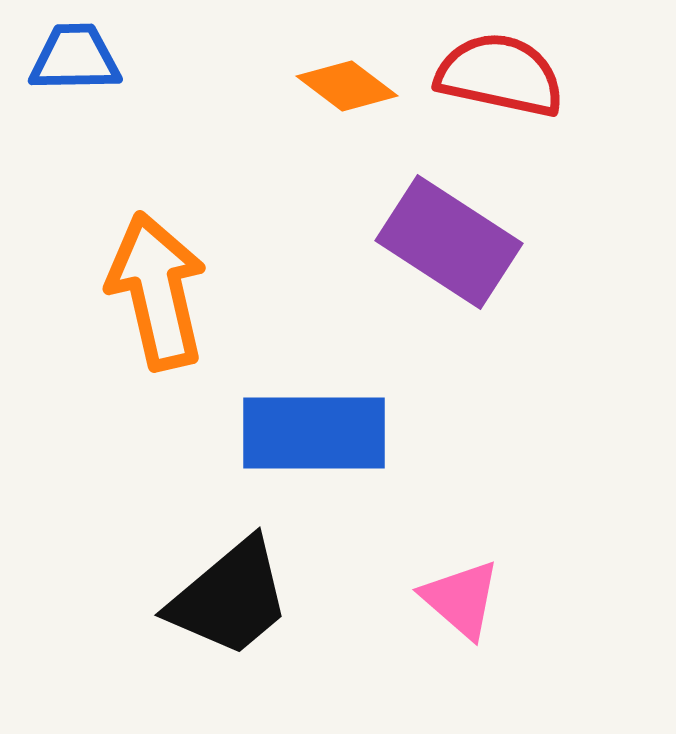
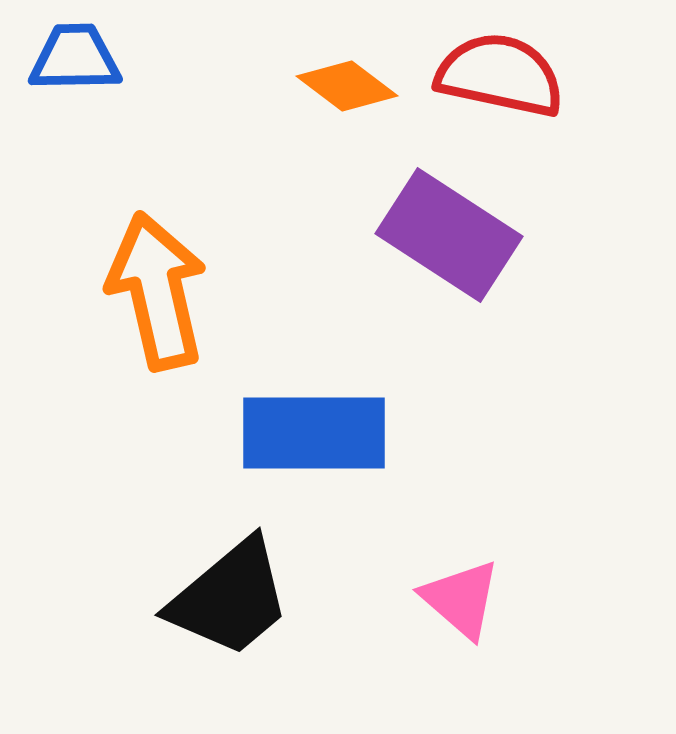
purple rectangle: moved 7 px up
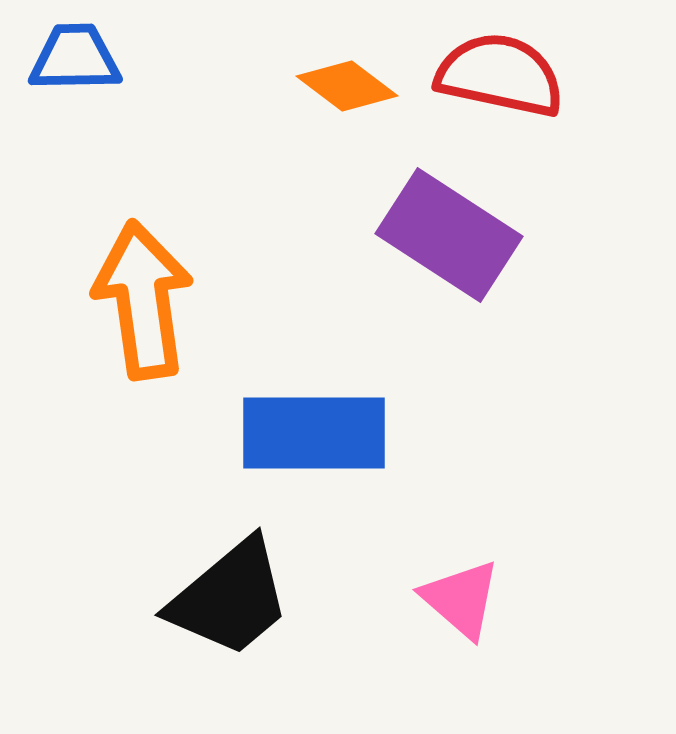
orange arrow: moved 14 px left, 9 px down; rotated 5 degrees clockwise
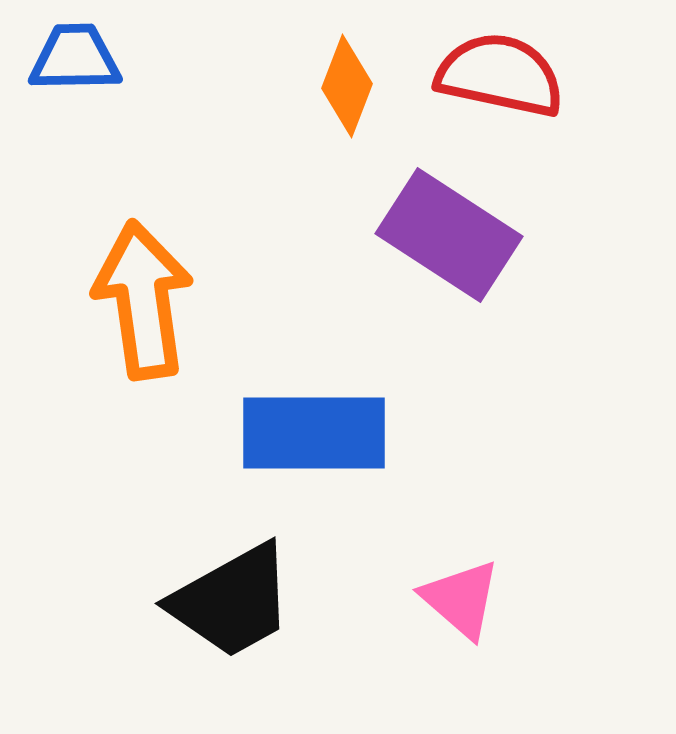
orange diamond: rotated 74 degrees clockwise
black trapezoid: moved 2 px right, 3 px down; rotated 11 degrees clockwise
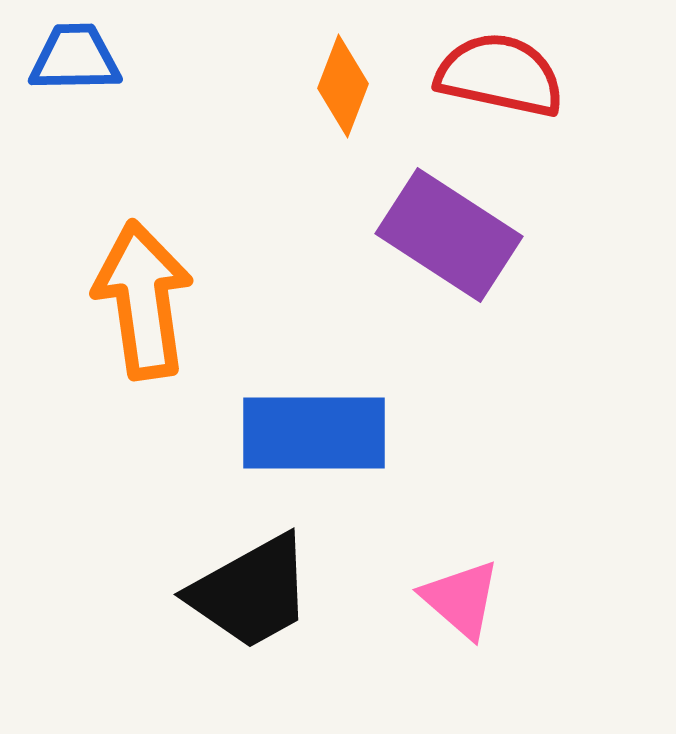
orange diamond: moved 4 px left
black trapezoid: moved 19 px right, 9 px up
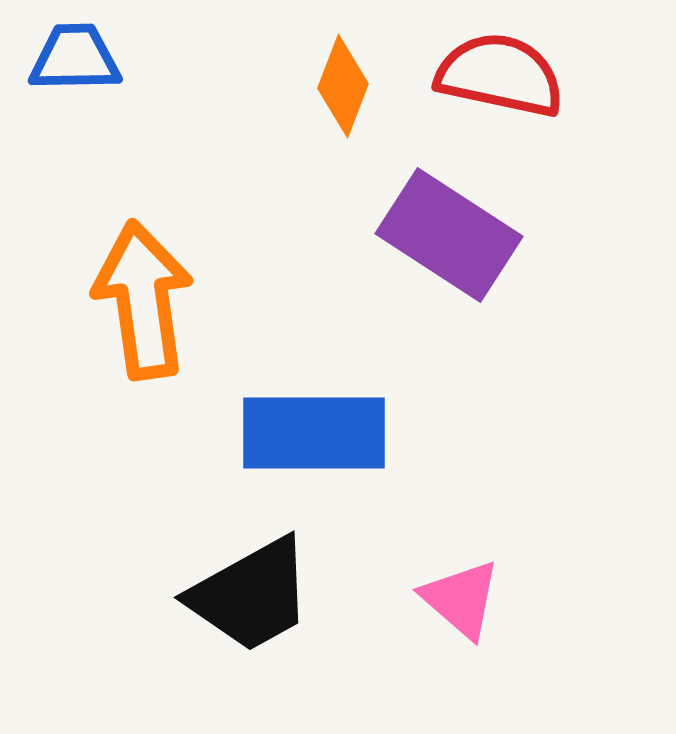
black trapezoid: moved 3 px down
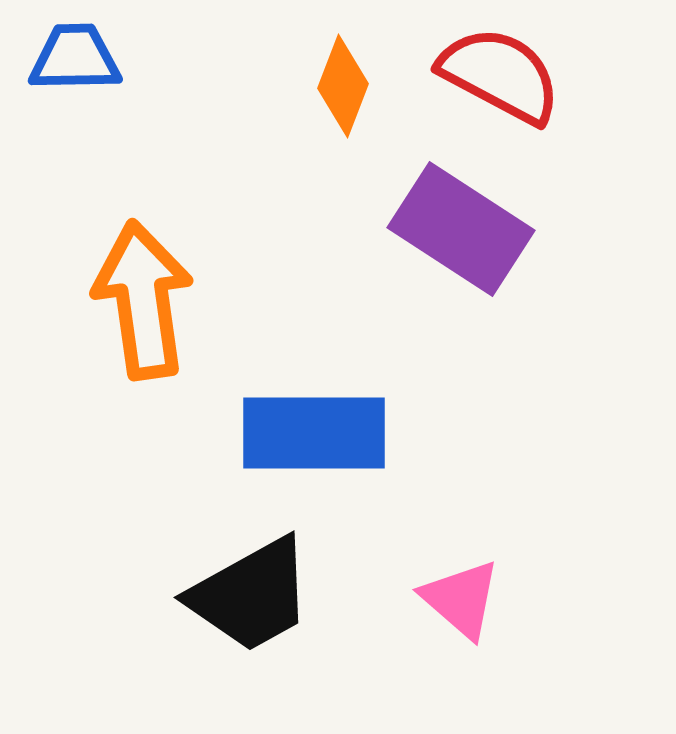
red semicircle: rotated 16 degrees clockwise
purple rectangle: moved 12 px right, 6 px up
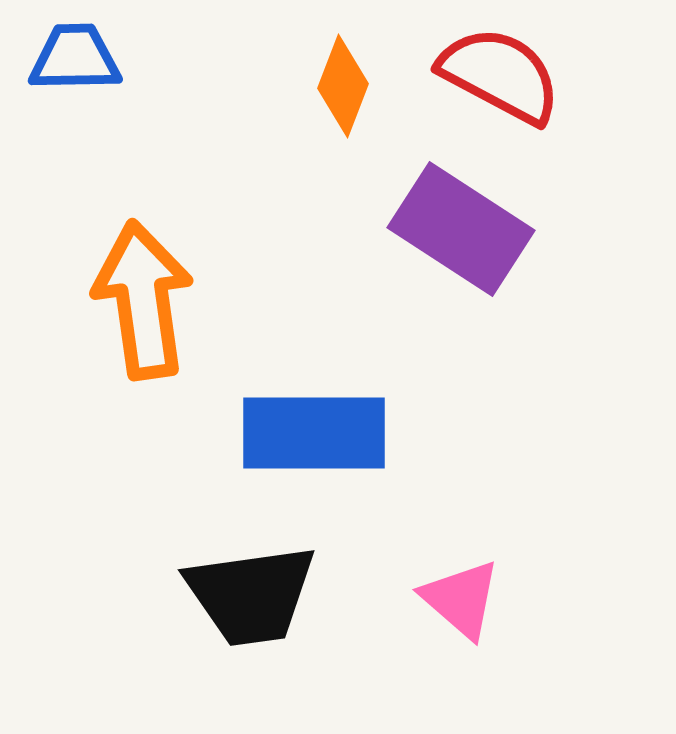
black trapezoid: rotated 21 degrees clockwise
